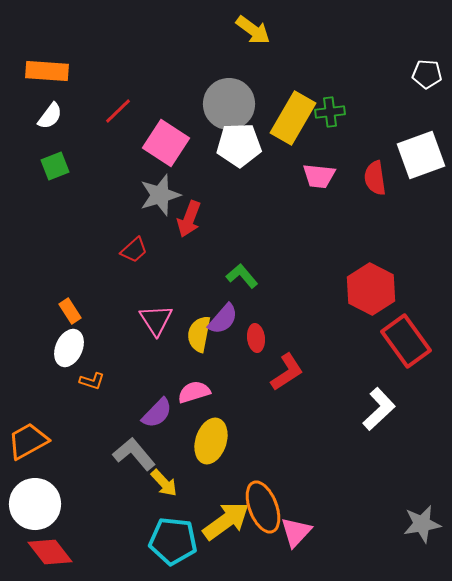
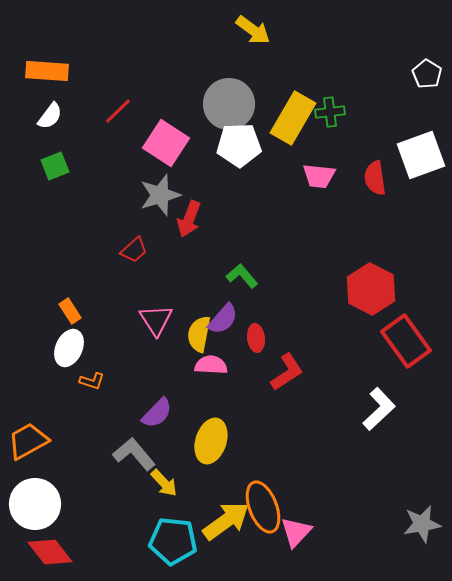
white pentagon at (427, 74): rotated 28 degrees clockwise
pink semicircle at (194, 392): moved 17 px right, 27 px up; rotated 20 degrees clockwise
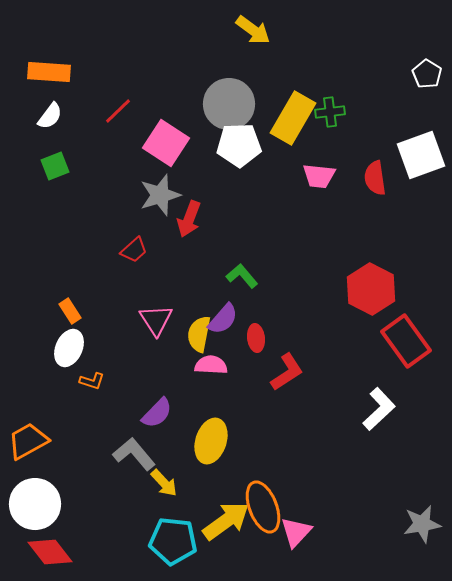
orange rectangle at (47, 71): moved 2 px right, 1 px down
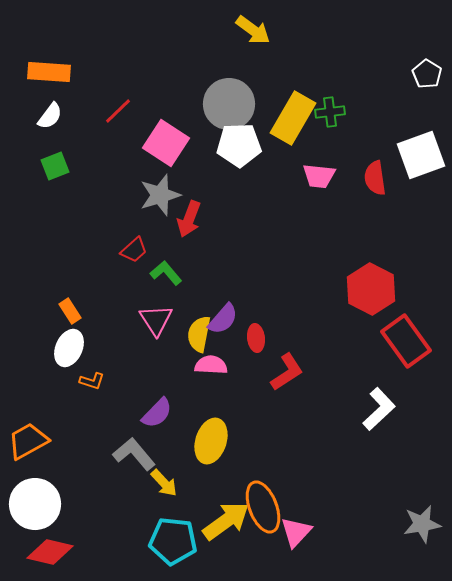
green L-shape at (242, 276): moved 76 px left, 3 px up
red diamond at (50, 552): rotated 39 degrees counterclockwise
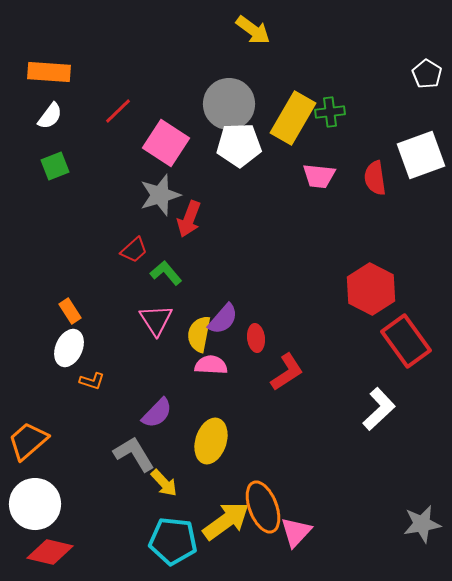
orange trapezoid at (28, 441): rotated 12 degrees counterclockwise
gray L-shape at (134, 454): rotated 9 degrees clockwise
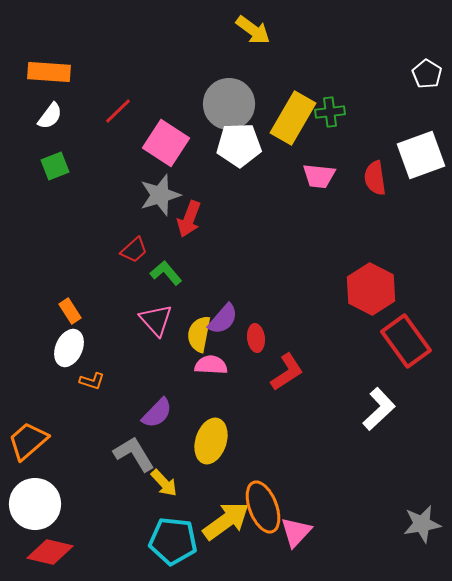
pink triangle at (156, 320): rotated 9 degrees counterclockwise
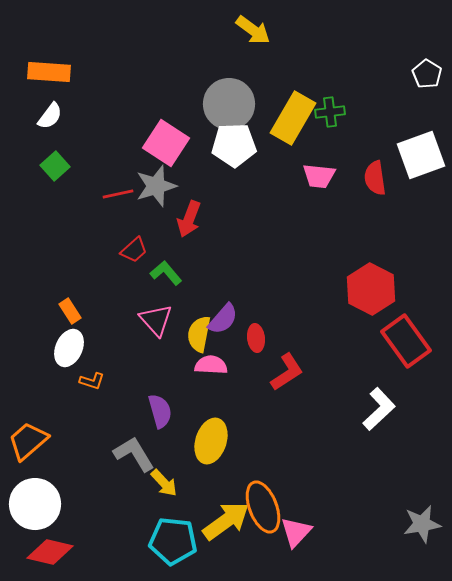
red line at (118, 111): moved 83 px down; rotated 32 degrees clockwise
white pentagon at (239, 145): moved 5 px left
green square at (55, 166): rotated 20 degrees counterclockwise
gray star at (160, 195): moved 4 px left, 9 px up
purple semicircle at (157, 413): moved 3 px right, 2 px up; rotated 60 degrees counterclockwise
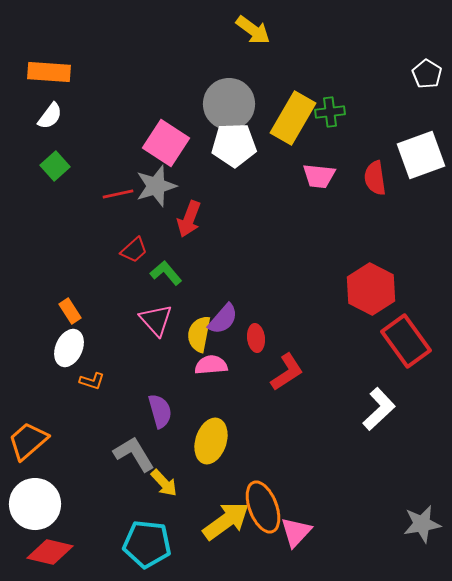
pink semicircle at (211, 365): rotated 8 degrees counterclockwise
cyan pentagon at (173, 541): moved 26 px left, 3 px down
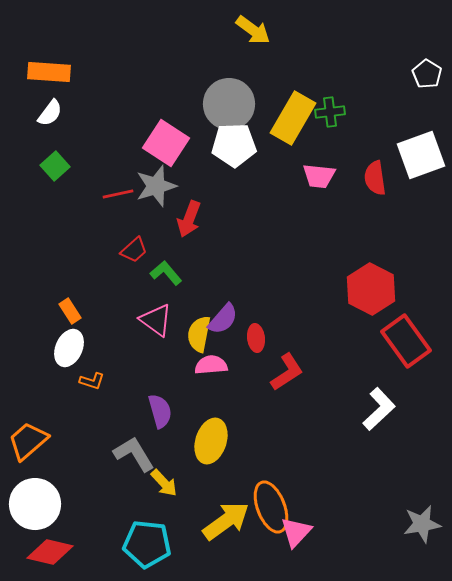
white semicircle at (50, 116): moved 3 px up
pink triangle at (156, 320): rotated 12 degrees counterclockwise
orange ellipse at (263, 507): moved 8 px right
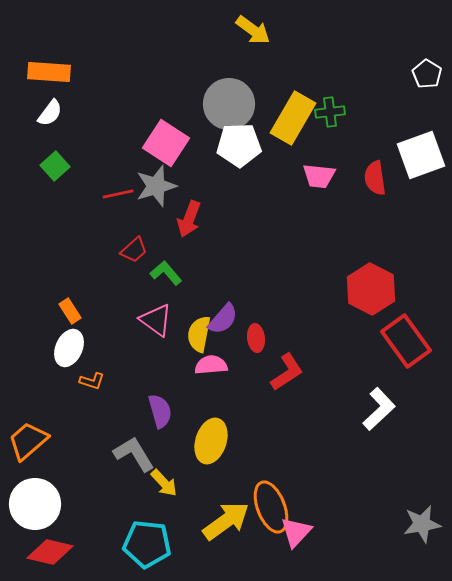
white pentagon at (234, 145): moved 5 px right
